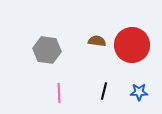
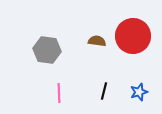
red circle: moved 1 px right, 9 px up
blue star: rotated 18 degrees counterclockwise
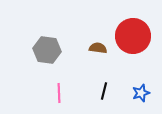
brown semicircle: moved 1 px right, 7 px down
blue star: moved 2 px right, 1 px down
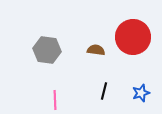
red circle: moved 1 px down
brown semicircle: moved 2 px left, 2 px down
pink line: moved 4 px left, 7 px down
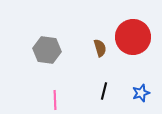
brown semicircle: moved 4 px right, 2 px up; rotated 66 degrees clockwise
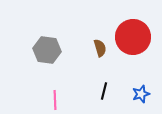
blue star: moved 1 px down
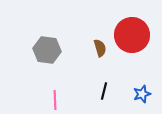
red circle: moved 1 px left, 2 px up
blue star: moved 1 px right
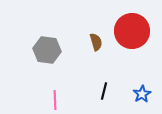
red circle: moved 4 px up
brown semicircle: moved 4 px left, 6 px up
blue star: rotated 12 degrees counterclockwise
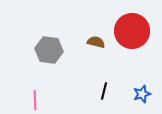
brown semicircle: rotated 60 degrees counterclockwise
gray hexagon: moved 2 px right
blue star: rotated 12 degrees clockwise
pink line: moved 20 px left
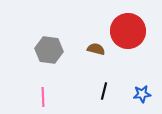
red circle: moved 4 px left
brown semicircle: moved 7 px down
blue star: rotated 12 degrees clockwise
pink line: moved 8 px right, 3 px up
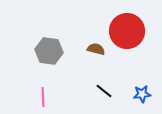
red circle: moved 1 px left
gray hexagon: moved 1 px down
black line: rotated 66 degrees counterclockwise
